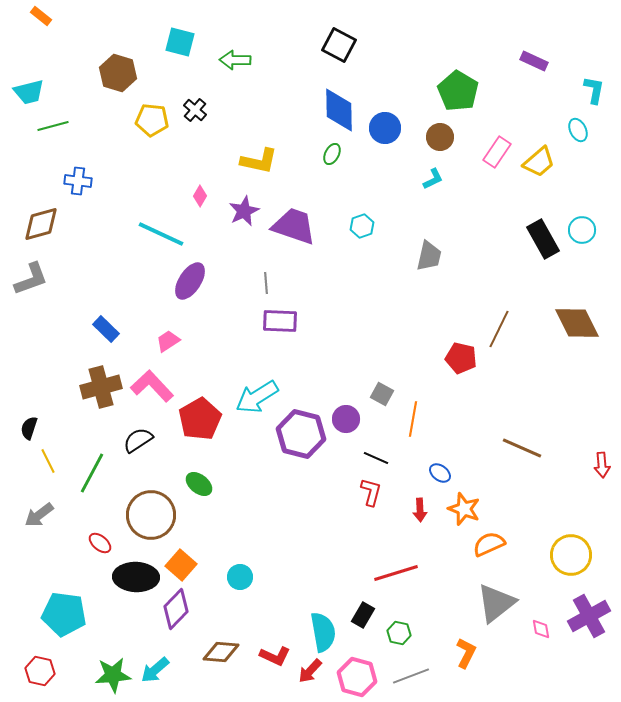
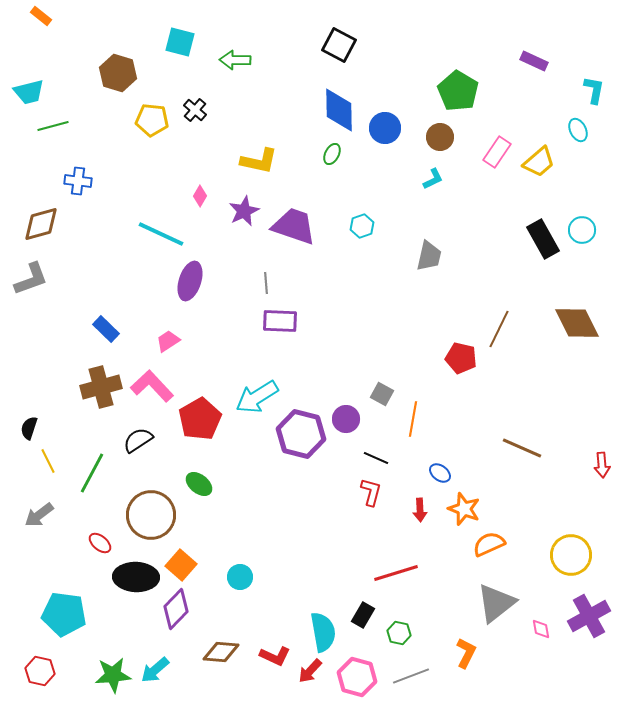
purple ellipse at (190, 281): rotated 15 degrees counterclockwise
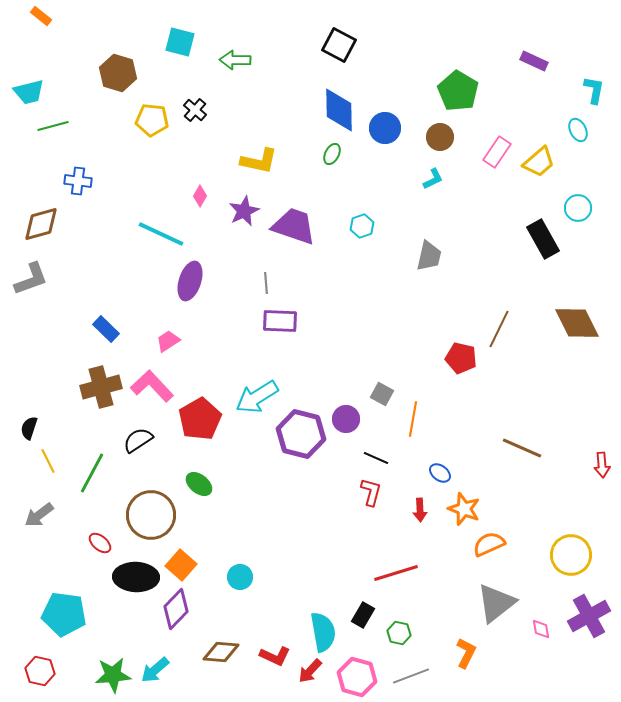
cyan circle at (582, 230): moved 4 px left, 22 px up
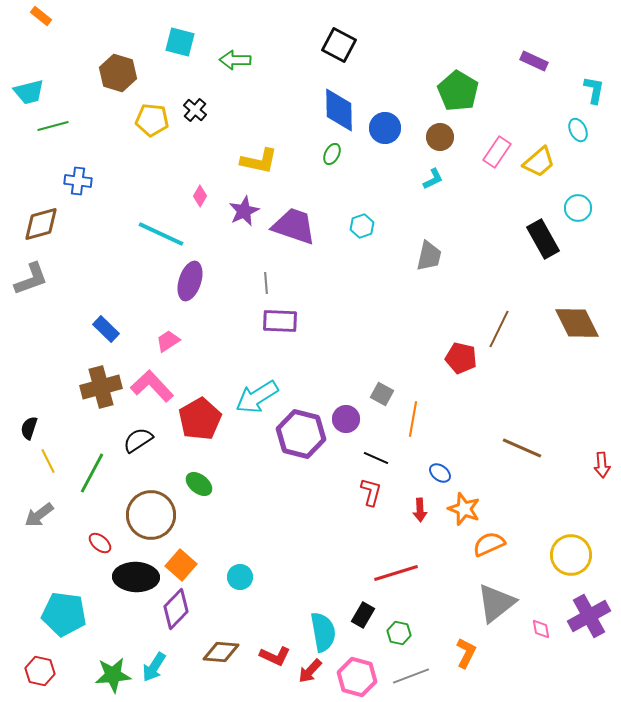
cyan arrow at (155, 670): moved 1 px left, 3 px up; rotated 16 degrees counterclockwise
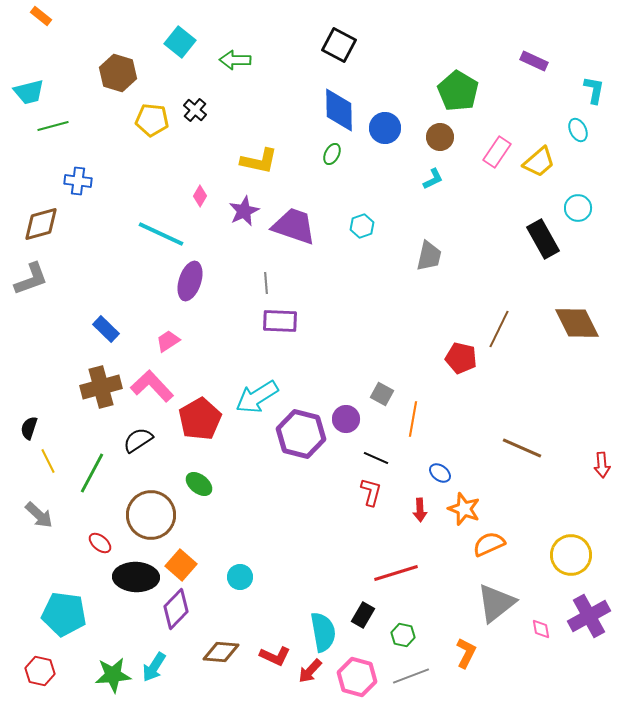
cyan square at (180, 42): rotated 24 degrees clockwise
gray arrow at (39, 515): rotated 100 degrees counterclockwise
green hexagon at (399, 633): moved 4 px right, 2 px down
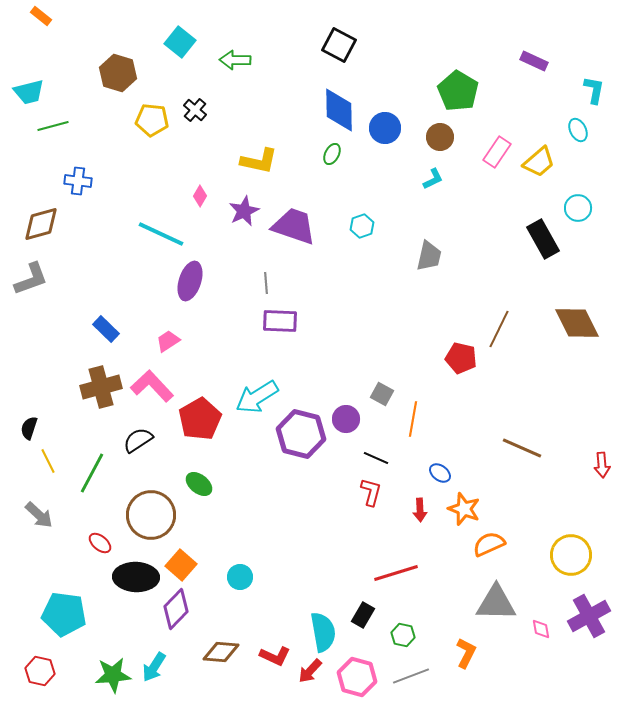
gray triangle at (496, 603): rotated 39 degrees clockwise
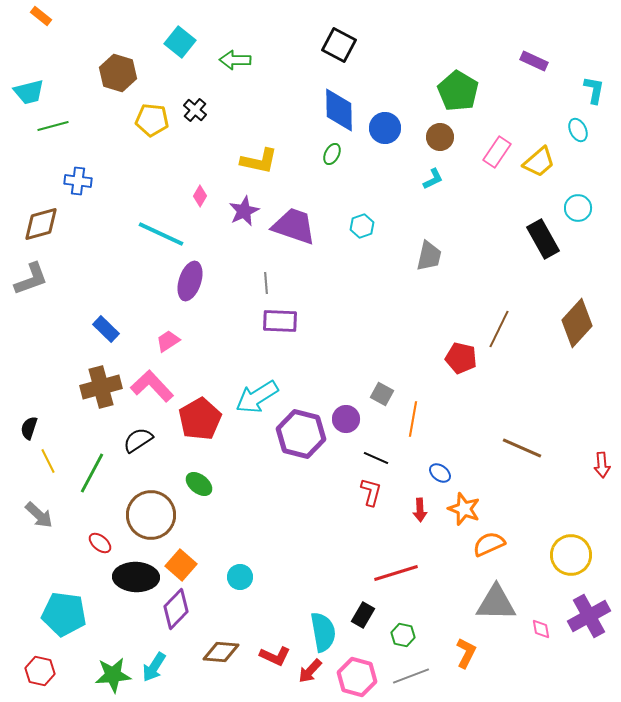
brown diamond at (577, 323): rotated 69 degrees clockwise
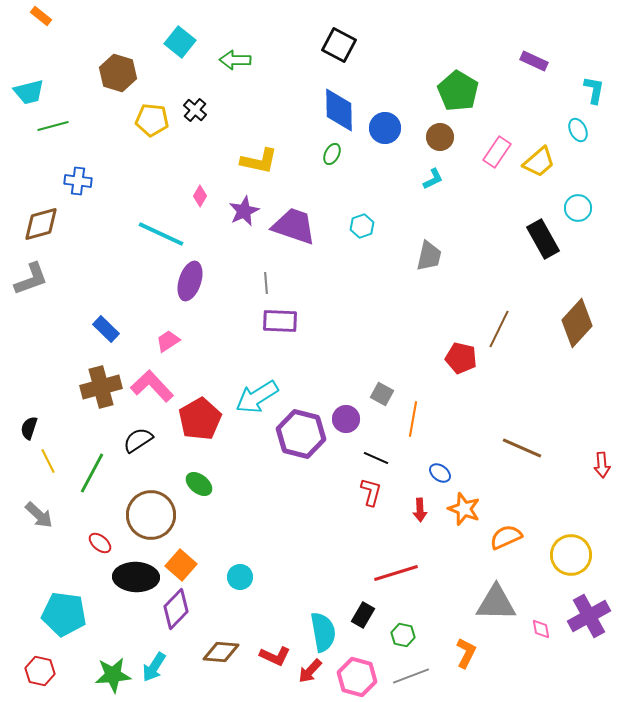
orange semicircle at (489, 544): moved 17 px right, 7 px up
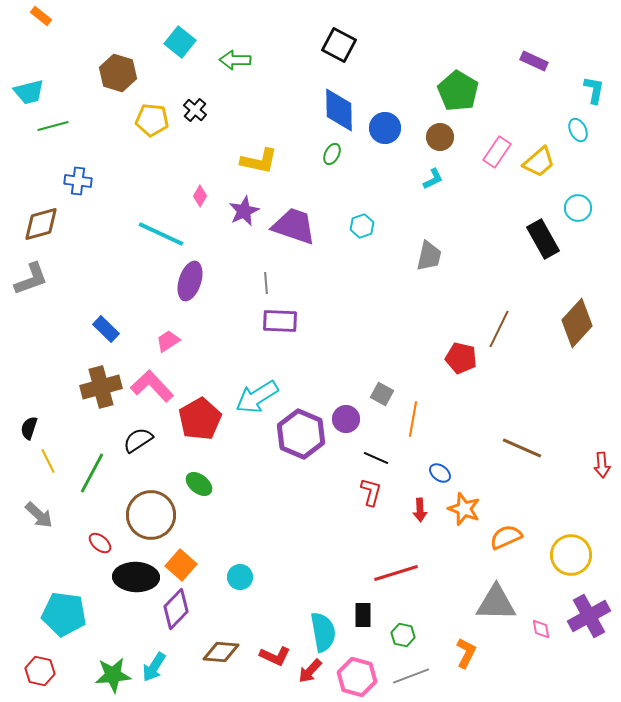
purple hexagon at (301, 434): rotated 9 degrees clockwise
black rectangle at (363, 615): rotated 30 degrees counterclockwise
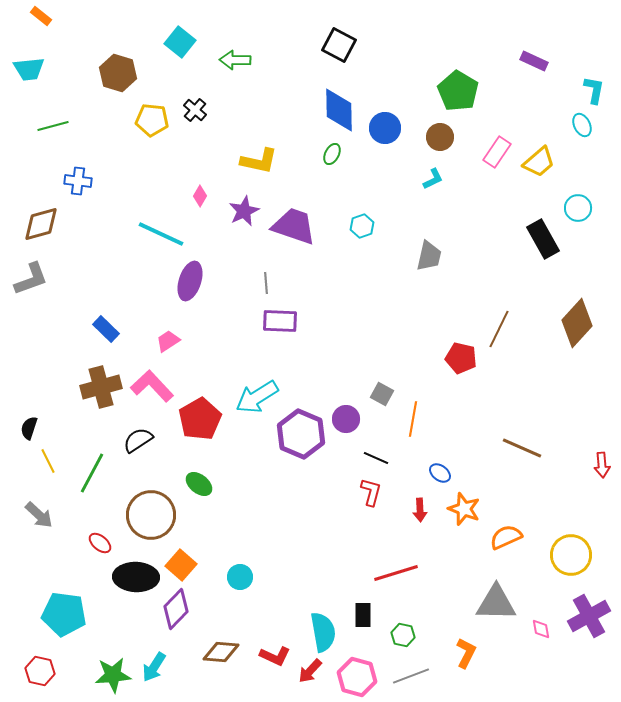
cyan trapezoid at (29, 92): moved 23 px up; rotated 8 degrees clockwise
cyan ellipse at (578, 130): moved 4 px right, 5 px up
